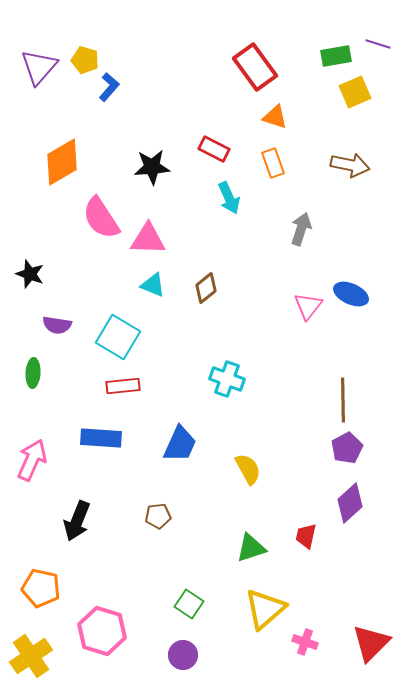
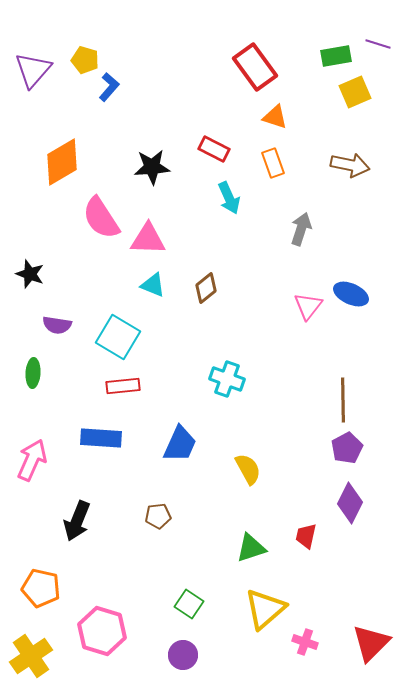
purple triangle at (39, 67): moved 6 px left, 3 px down
purple diamond at (350, 503): rotated 21 degrees counterclockwise
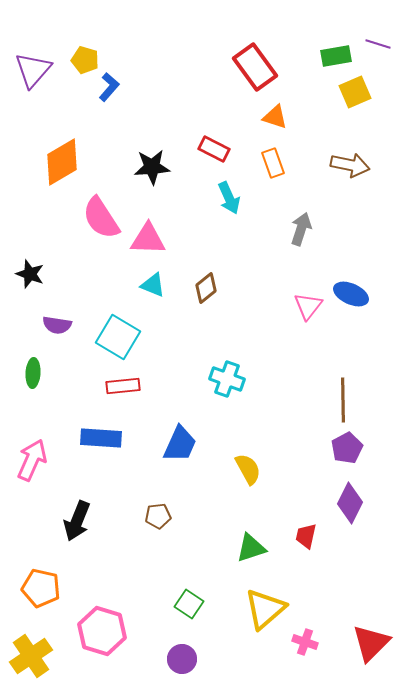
purple circle at (183, 655): moved 1 px left, 4 px down
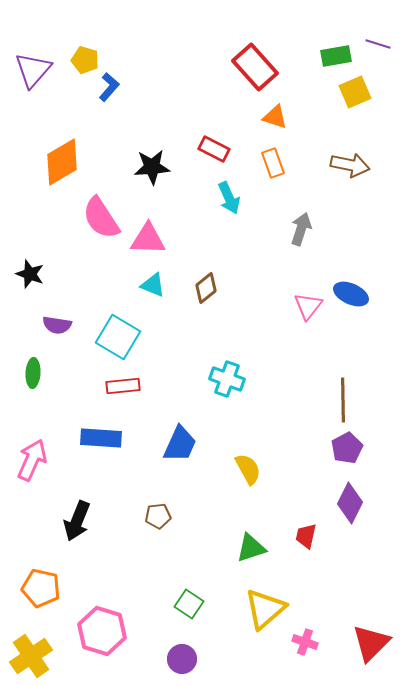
red rectangle at (255, 67): rotated 6 degrees counterclockwise
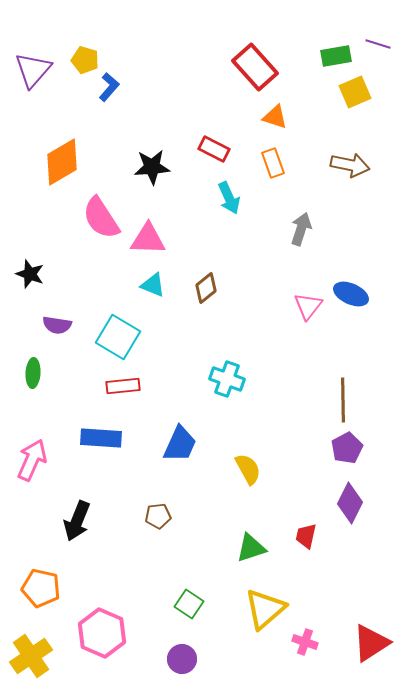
pink hexagon at (102, 631): moved 2 px down; rotated 6 degrees clockwise
red triangle at (371, 643): rotated 12 degrees clockwise
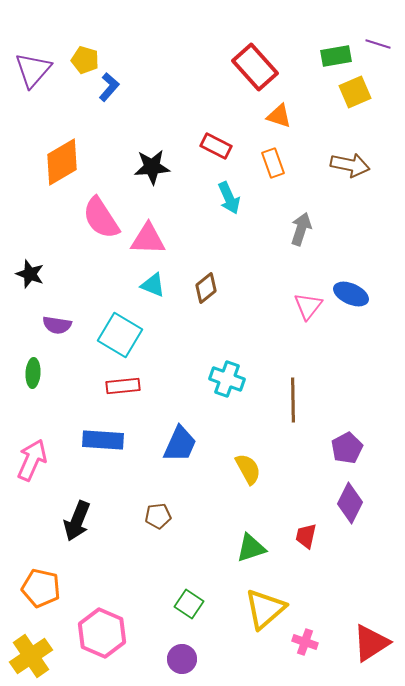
orange triangle at (275, 117): moved 4 px right, 1 px up
red rectangle at (214, 149): moved 2 px right, 3 px up
cyan square at (118, 337): moved 2 px right, 2 px up
brown line at (343, 400): moved 50 px left
blue rectangle at (101, 438): moved 2 px right, 2 px down
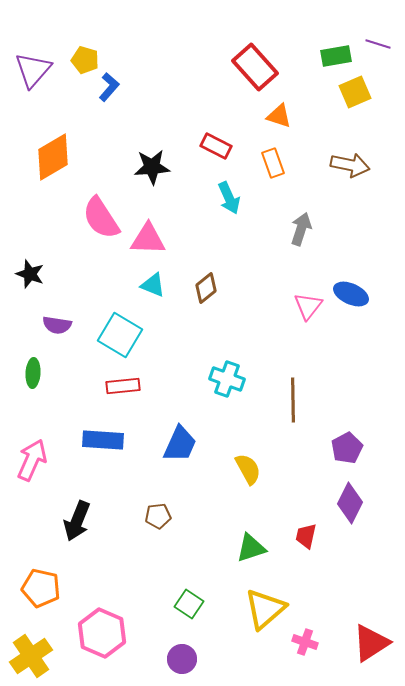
orange diamond at (62, 162): moved 9 px left, 5 px up
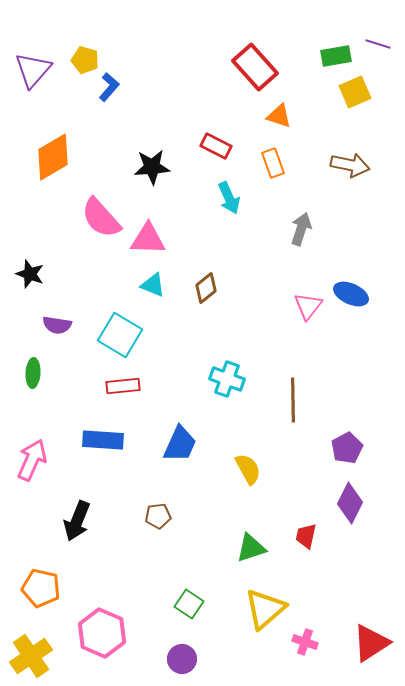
pink semicircle at (101, 218): rotated 9 degrees counterclockwise
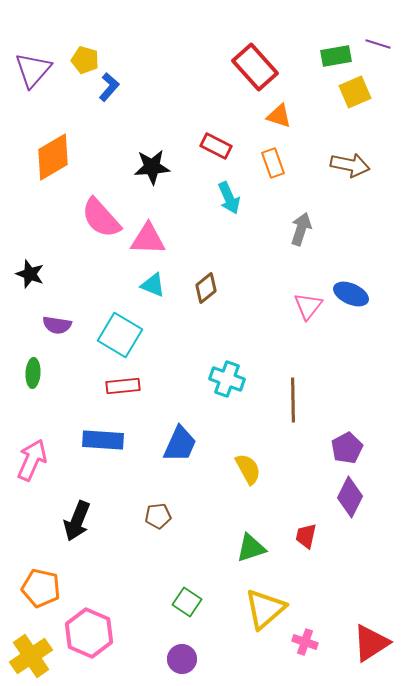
purple diamond at (350, 503): moved 6 px up
green square at (189, 604): moved 2 px left, 2 px up
pink hexagon at (102, 633): moved 13 px left
